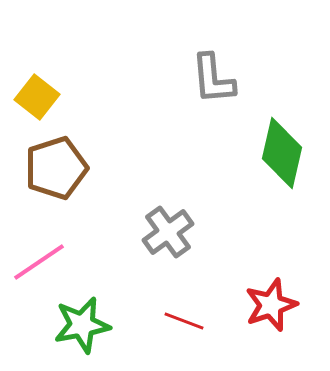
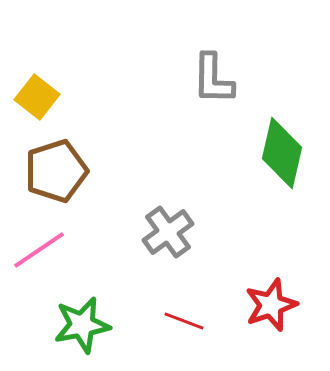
gray L-shape: rotated 6 degrees clockwise
brown pentagon: moved 3 px down
pink line: moved 12 px up
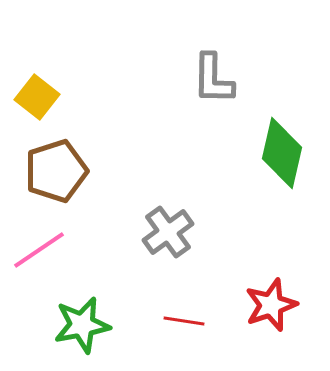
red line: rotated 12 degrees counterclockwise
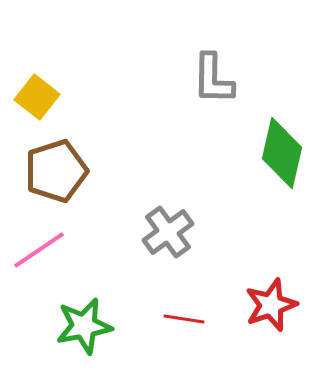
red line: moved 2 px up
green star: moved 2 px right, 1 px down
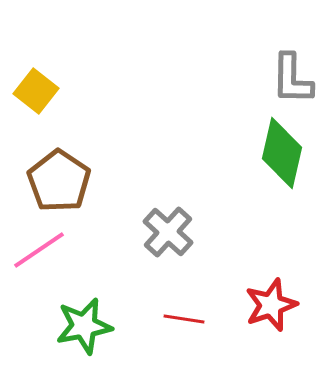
gray L-shape: moved 79 px right
yellow square: moved 1 px left, 6 px up
brown pentagon: moved 3 px right, 10 px down; rotated 20 degrees counterclockwise
gray cross: rotated 12 degrees counterclockwise
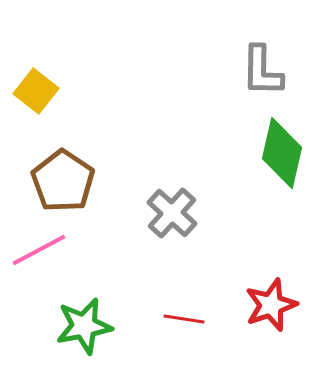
gray L-shape: moved 30 px left, 8 px up
brown pentagon: moved 4 px right
gray cross: moved 4 px right, 19 px up
pink line: rotated 6 degrees clockwise
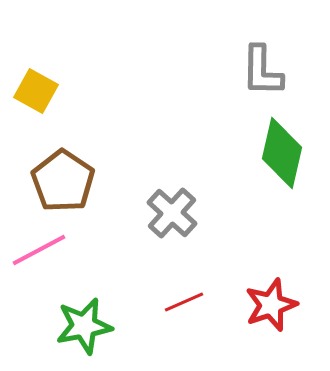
yellow square: rotated 9 degrees counterclockwise
red line: moved 17 px up; rotated 33 degrees counterclockwise
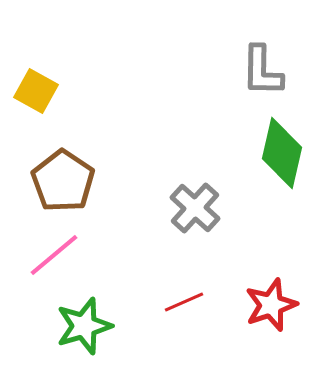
gray cross: moved 23 px right, 5 px up
pink line: moved 15 px right, 5 px down; rotated 12 degrees counterclockwise
green star: rotated 6 degrees counterclockwise
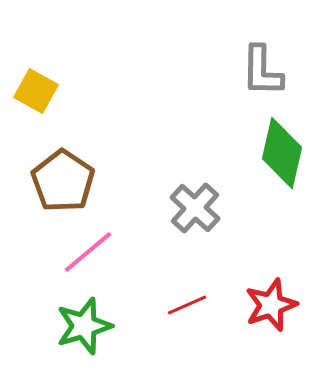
pink line: moved 34 px right, 3 px up
red line: moved 3 px right, 3 px down
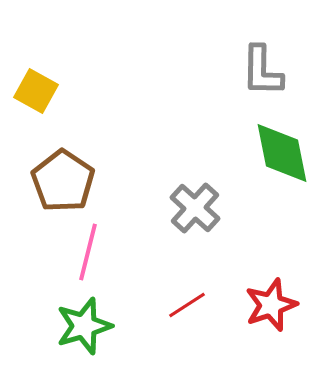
green diamond: rotated 24 degrees counterclockwise
pink line: rotated 36 degrees counterclockwise
red line: rotated 9 degrees counterclockwise
